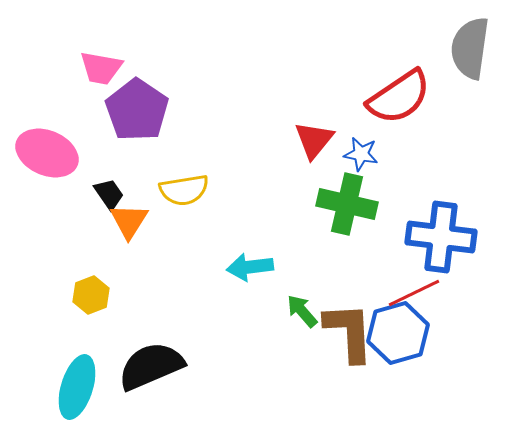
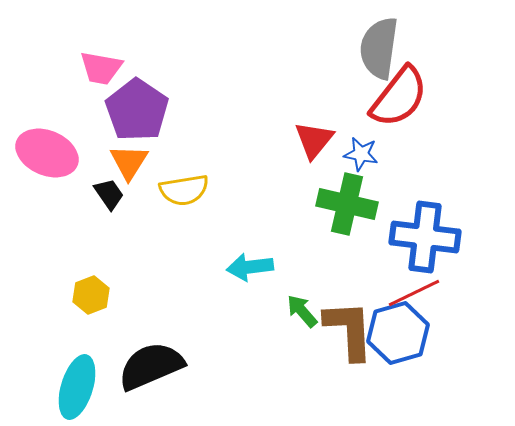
gray semicircle: moved 91 px left
red semicircle: rotated 18 degrees counterclockwise
orange triangle: moved 59 px up
blue cross: moved 16 px left
brown L-shape: moved 2 px up
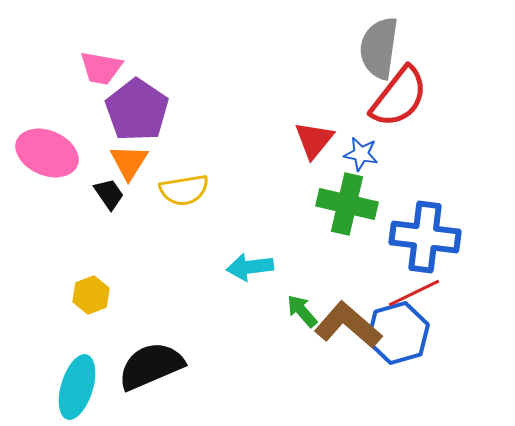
brown L-shape: moved 1 px left, 5 px up; rotated 46 degrees counterclockwise
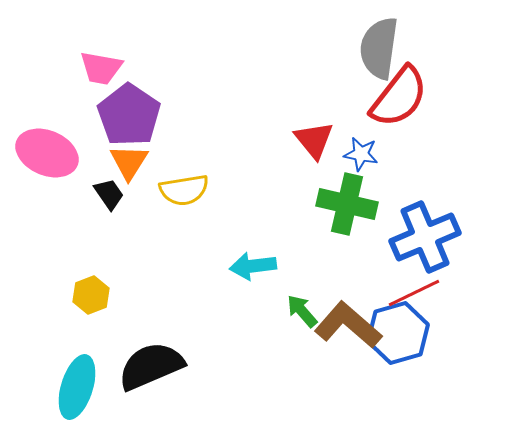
purple pentagon: moved 8 px left, 5 px down
red triangle: rotated 18 degrees counterclockwise
blue cross: rotated 30 degrees counterclockwise
cyan arrow: moved 3 px right, 1 px up
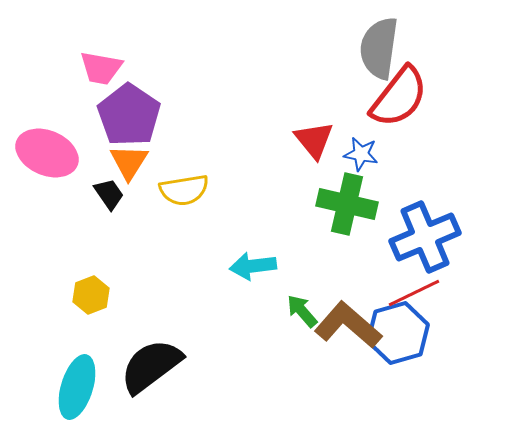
black semicircle: rotated 14 degrees counterclockwise
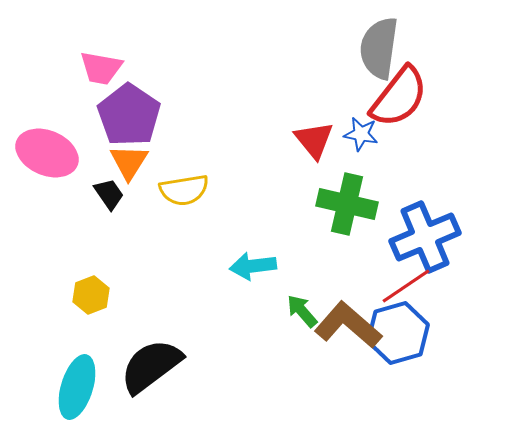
blue star: moved 20 px up
red line: moved 8 px left, 7 px up; rotated 8 degrees counterclockwise
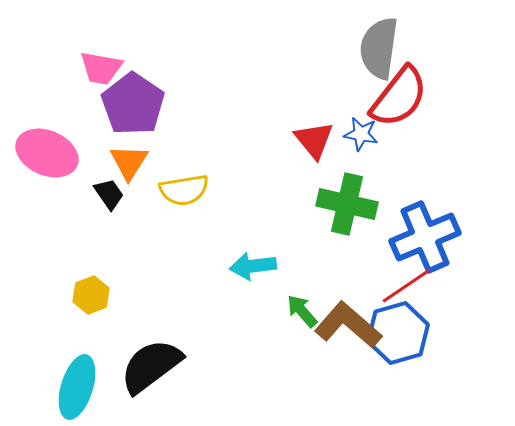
purple pentagon: moved 4 px right, 11 px up
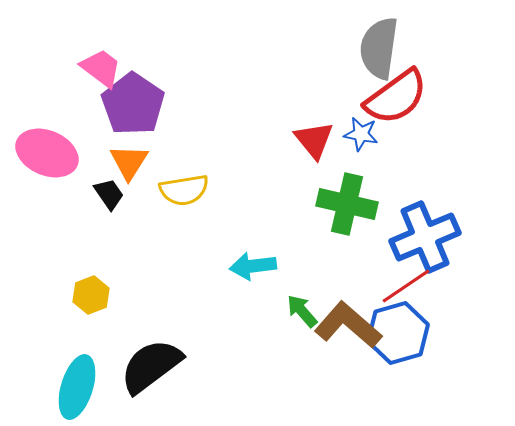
pink trapezoid: rotated 153 degrees counterclockwise
red semicircle: moved 3 px left; rotated 16 degrees clockwise
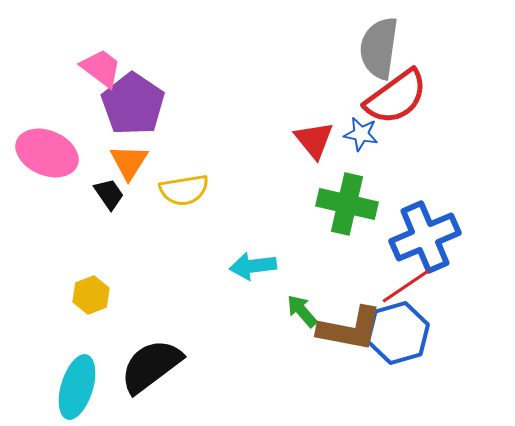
brown L-shape: moved 2 px right, 4 px down; rotated 150 degrees clockwise
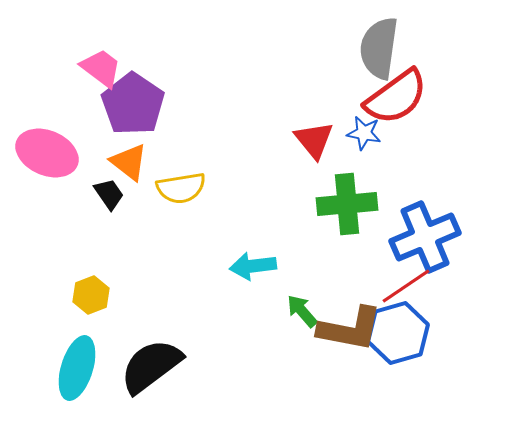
blue star: moved 3 px right, 1 px up
orange triangle: rotated 24 degrees counterclockwise
yellow semicircle: moved 3 px left, 2 px up
green cross: rotated 18 degrees counterclockwise
cyan ellipse: moved 19 px up
